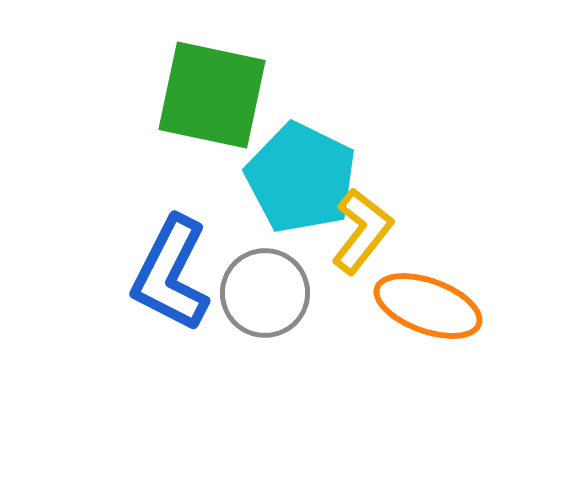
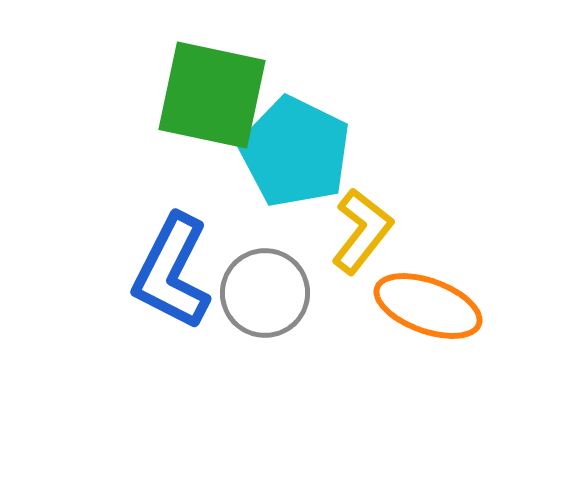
cyan pentagon: moved 6 px left, 26 px up
blue L-shape: moved 1 px right, 2 px up
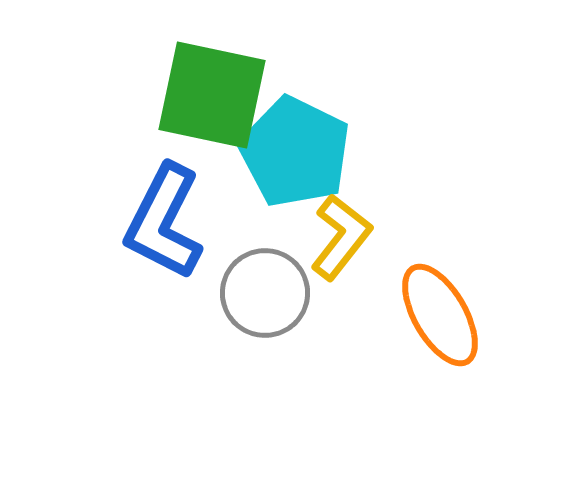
yellow L-shape: moved 21 px left, 6 px down
blue L-shape: moved 8 px left, 50 px up
orange ellipse: moved 12 px right, 9 px down; rotated 40 degrees clockwise
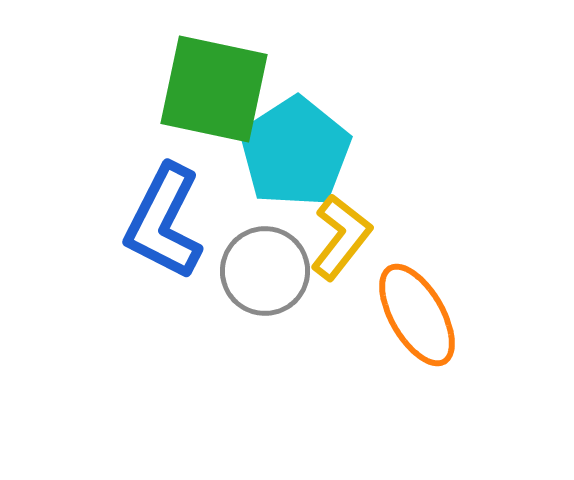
green square: moved 2 px right, 6 px up
cyan pentagon: rotated 13 degrees clockwise
gray circle: moved 22 px up
orange ellipse: moved 23 px left
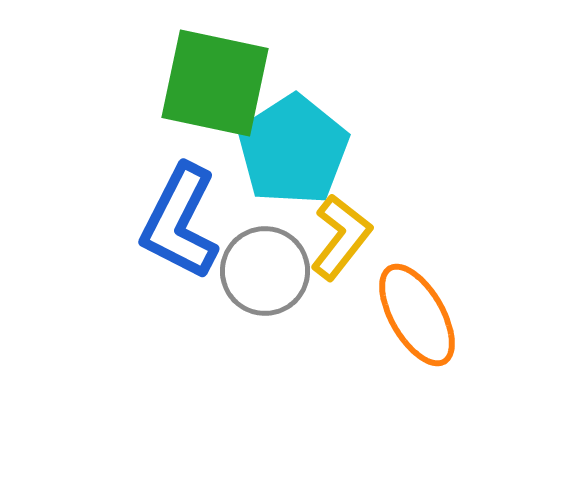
green square: moved 1 px right, 6 px up
cyan pentagon: moved 2 px left, 2 px up
blue L-shape: moved 16 px right
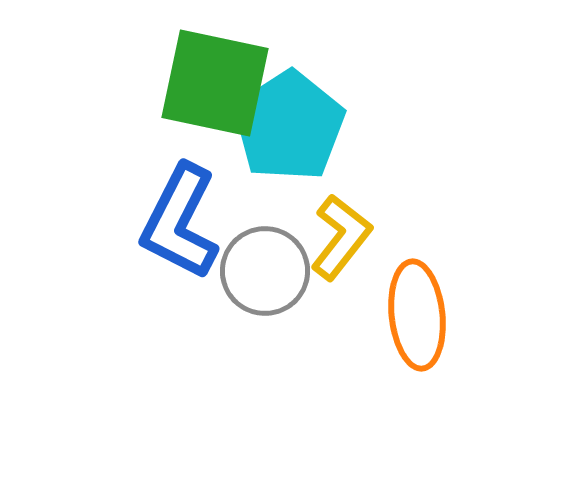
cyan pentagon: moved 4 px left, 24 px up
orange ellipse: rotated 24 degrees clockwise
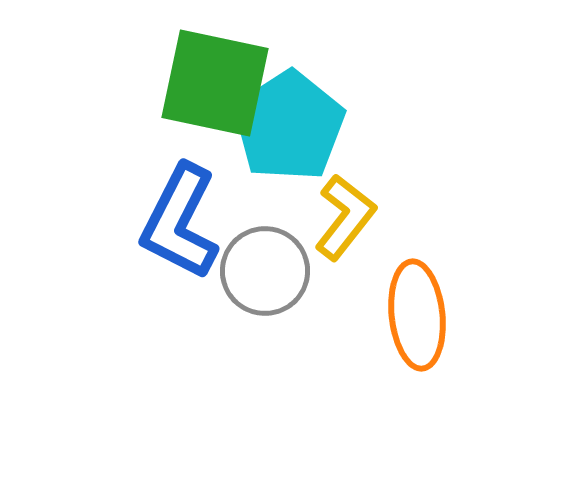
yellow L-shape: moved 4 px right, 20 px up
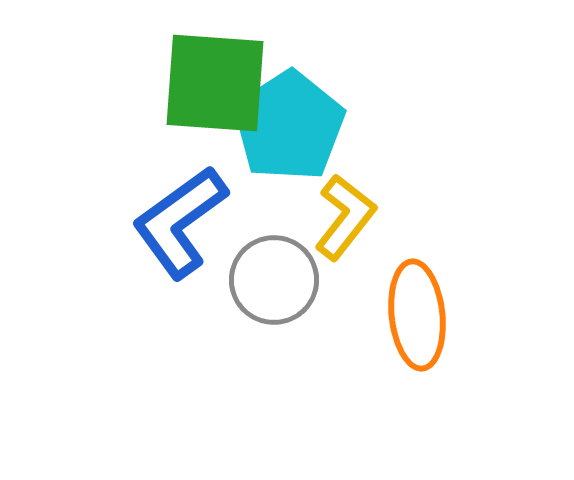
green square: rotated 8 degrees counterclockwise
blue L-shape: rotated 27 degrees clockwise
gray circle: moved 9 px right, 9 px down
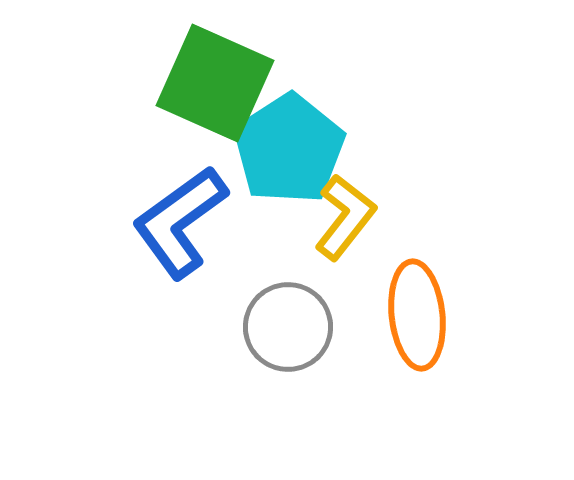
green square: rotated 20 degrees clockwise
cyan pentagon: moved 23 px down
gray circle: moved 14 px right, 47 px down
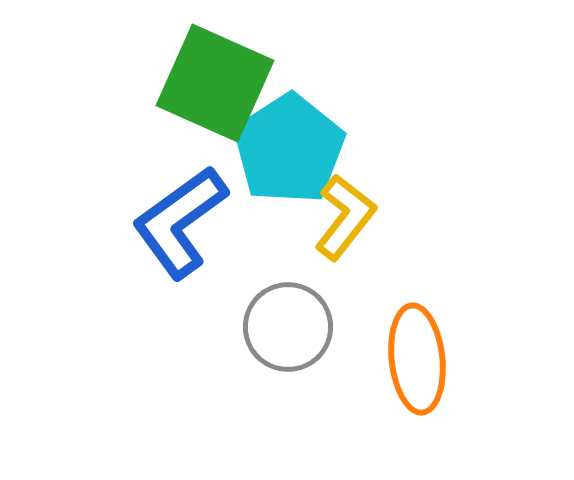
orange ellipse: moved 44 px down
